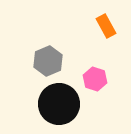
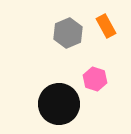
gray hexagon: moved 20 px right, 28 px up
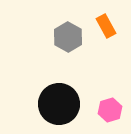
gray hexagon: moved 4 px down; rotated 8 degrees counterclockwise
pink hexagon: moved 15 px right, 31 px down; rotated 25 degrees clockwise
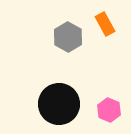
orange rectangle: moved 1 px left, 2 px up
pink hexagon: moved 1 px left; rotated 20 degrees counterclockwise
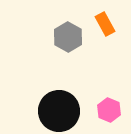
black circle: moved 7 px down
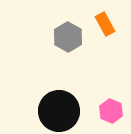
pink hexagon: moved 2 px right, 1 px down
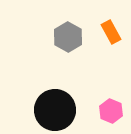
orange rectangle: moved 6 px right, 8 px down
black circle: moved 4 px left, 1 px up
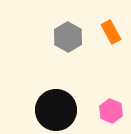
black circle: moved 1 px right
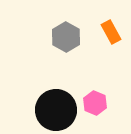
gray hexagon: moved 2 px left
pink hexagon: moved 16 px left, 8 px up
